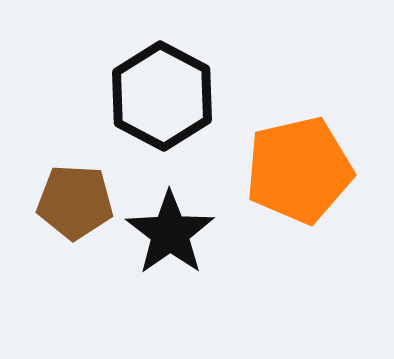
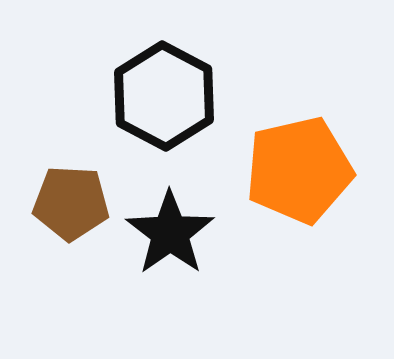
black hexagon: moved 2 px right
brown pentagon: moved 4 px left, 1 px down
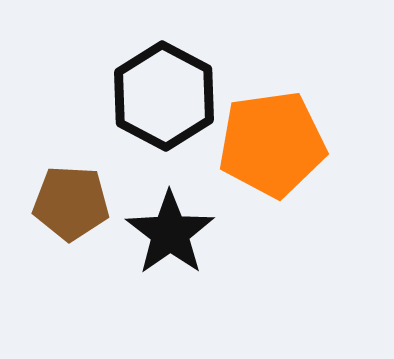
orange pentagon: moved 27 px left, 26 px up; rotated 5 degrees clockwise
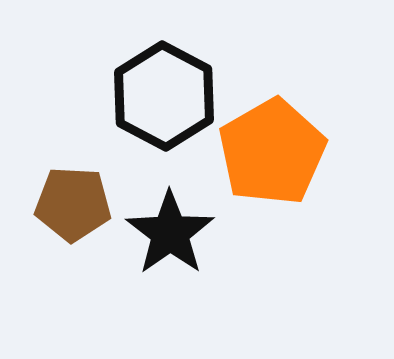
orange pentagon: moved 8 px down; rotated 22 degrees counterclockwise
brown pentagon: moved 2 px right, 1 px down
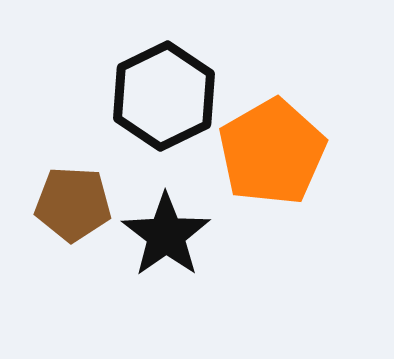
black hexagon: rotated 6 degrees clockwise
black star: moved 4 px left, 2 px down
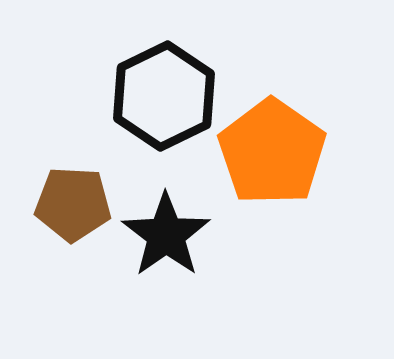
orange pentagon: rotated 7 degrees counterclockwise
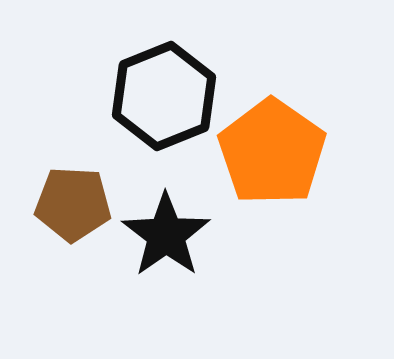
black hexagon: rotated 4 degrees clockwise
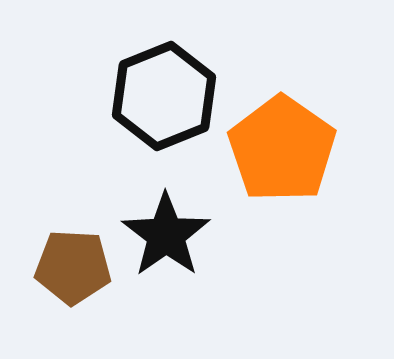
orange pentagon: moved 10 px right, 3 px up
brown pentagon: moved 63 px down
